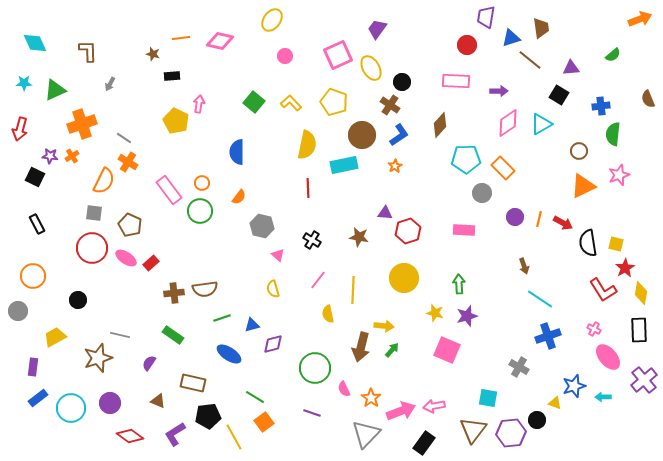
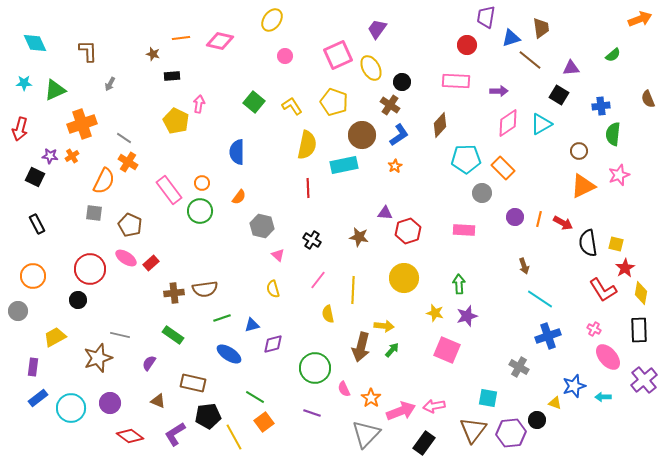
yellow L-shape at (291, 103): moved 1 px right, 3 px down; rotated 10 degrees clockwise
red circle at (92, 248): moved 2 px left, 21 px down
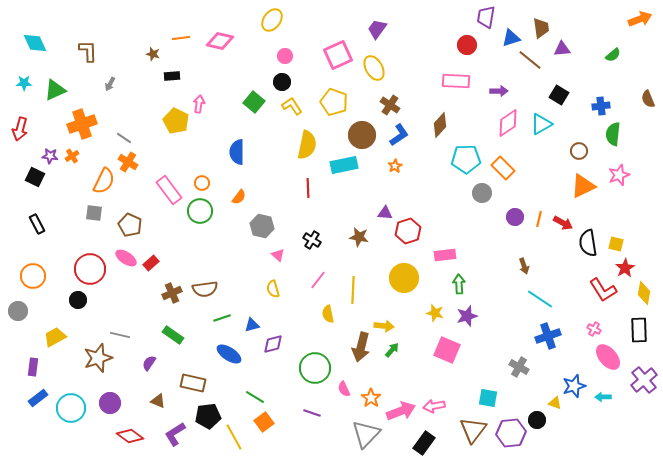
yellow ellipse at (371, 68): moved 3 px right
purple triangle at (571, 68): moved 9 px left, 19 px up
black circle at (402, 82): moved 120 px left
pink rectangle at (464, 230): moved 19 px left, 25 px down; rotated 10 degrees counterclockwise
brown cross at (174, 293): moved 2 px left; rotated 18 degrees counterclockwise
yellow diamond at (641, 293): moved 3 px right
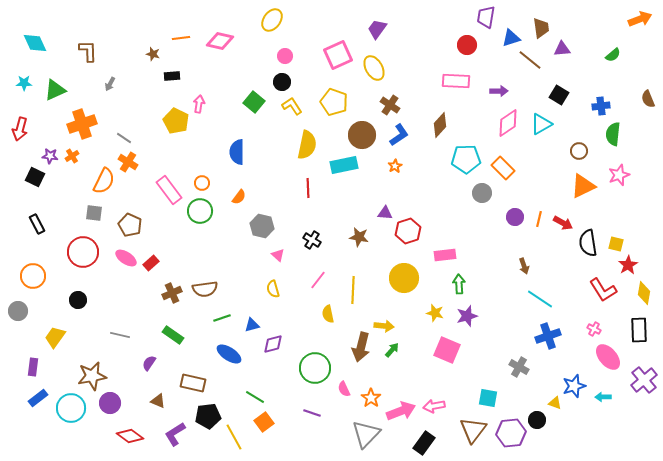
red star at (625, 268): moved 3 px right, 3 px up
red circle at (90, 269): moved 7 px left, 17 px up
yellow trapezoid at (55, 337): rotated 25 degrees counterclockwise
brown star at (98, 358): moved 6 px left, 18 px down; rotated 8 degrees clockwise
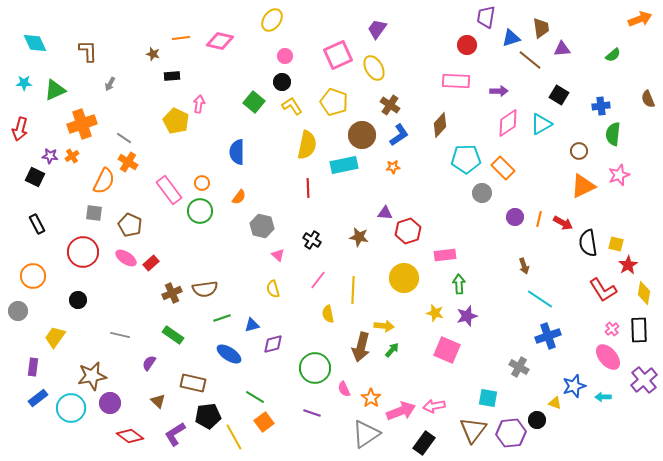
orange star at (395, 166): moved 2 px left, 1 px down; rotated 24 degrees clockwise
pink cross at (594, 329): moved 18 px right; rotated 24 degrees clockwise
brown triangle at (158, 401): rotated 21 degrees clockwise
gray triangle at (366, 434): rotated 12 degrees clockwise
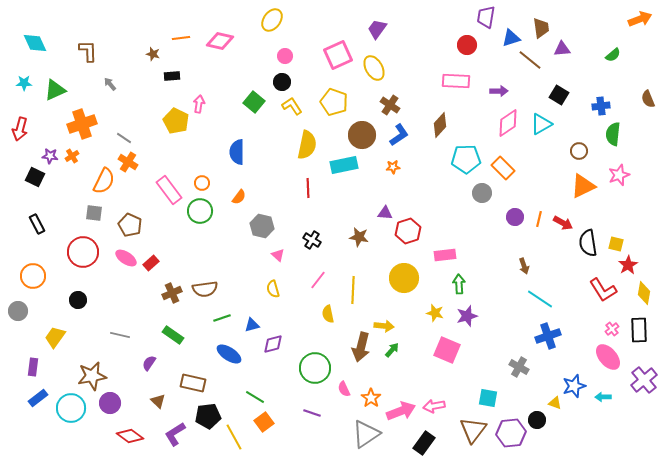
gray arrow at (110, 84): rotated 112 degrees clockwise
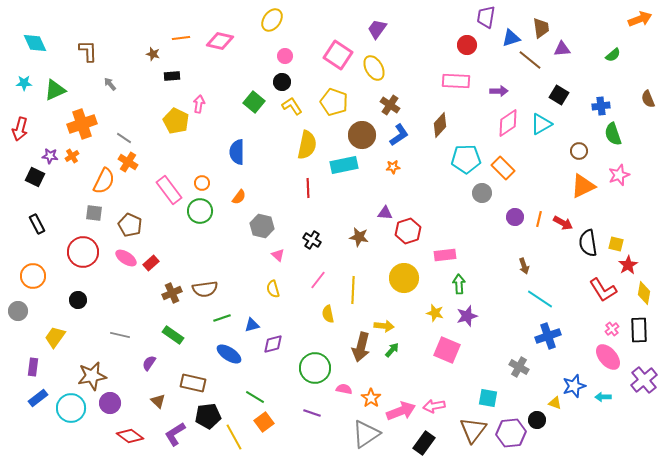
pink square at (338, 55): rotated 32 degrees counterclockwise
green semicircle at (613, 134): rotated 25 degrees counterclockwise
pink semicircle at (344, 389): rotated 126 degrees clockwise
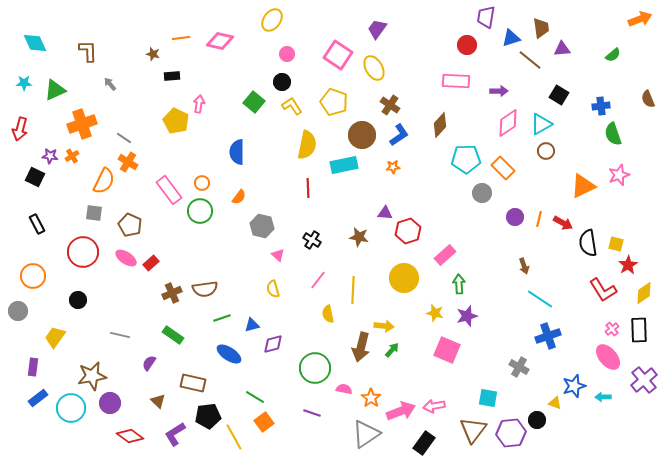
pink circle at (285, 56): moved 2 px right, 2 px up
brown circle at (579, 151): moved 33 px left
pink rectangle at (445, 255): rotated 35 degrees counterclockwise
yellow diamond at (644, 293): rotated 45 degrees clockwise
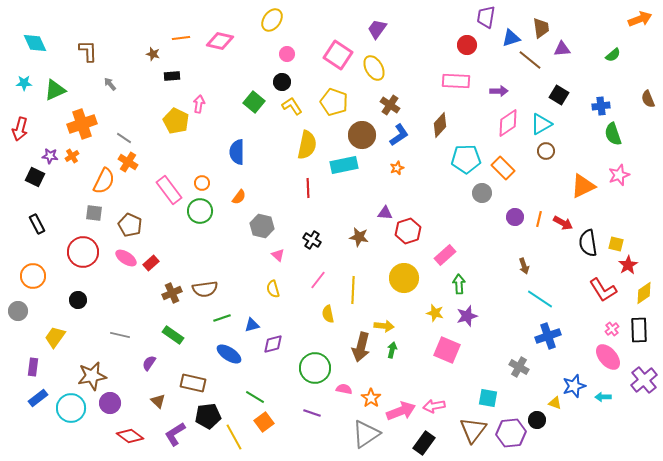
orange star at (393, 167): moved 4 px right, 1 px down; rotated 16 degrees counterclockwise
green arrow at (392, 350): rotated 28 degrees counterclockwise
